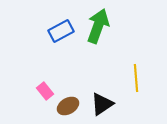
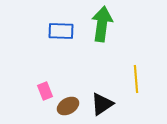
green arrow: moved 4 px right, 2 px up; rotated 12 degrees counterclockwise
blue rectangle: rotated 30 degrees clockwise
yellow line: moved 1 px down
pink rectangle: rotated 18 degrees clockwise
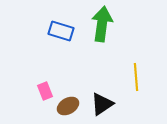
blue rectangle: rotated 15 degrees clockwise
yellow line: moved 2 px up
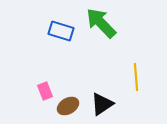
green arrow: moved 1 px left, 1 px up; rotated 52 degrees counterclockwise
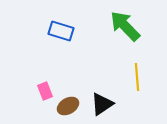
green arrow: moved 24 px right, 3 px down
yellow line: moved 1 px right
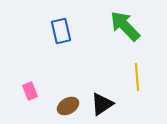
blue rectangle: rotated 60 degrees clockwise
pink rectangle: moved 15 px left
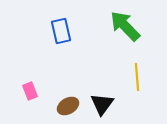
black triangle: rotated 20 degrees counterclockwise
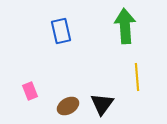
green arrow: rotated 40 degrees clockwise
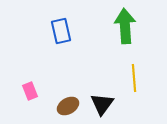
yellow line: moved 3 px left, 1 px down
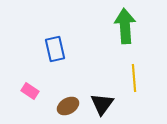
blue rectangle: moved 6 px left, 18 px down
pink rectangle: rotated 36 degrees counterclockwise
